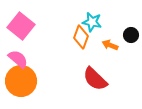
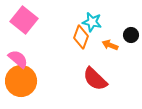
pink square: moved 3 px right, 6 px up
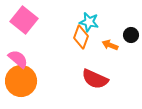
cyan star: moved 3 px left
red semicircle: rotated 20 degrees counterclockwise
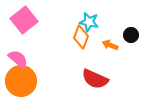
pink square: rotated 12 degrees clockwise
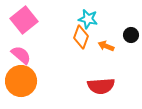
cyan star: moved 1 px left, 3 px up
orange arrow: moved 4 px left, 1 px down
pink semicircle: moved 3 px right, 4 px up
red semicircle: moved 6 px right, 7 px down; rotated 28 degrees counterclockwise
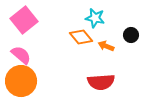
cyan star: moved 7 px right, 1 px up
orange diamond: rotated 60 degrees counterclockwise
red semicircle: moved 4 px up
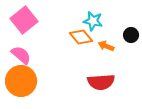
cyan star: moved 2 px left, 3 px down
